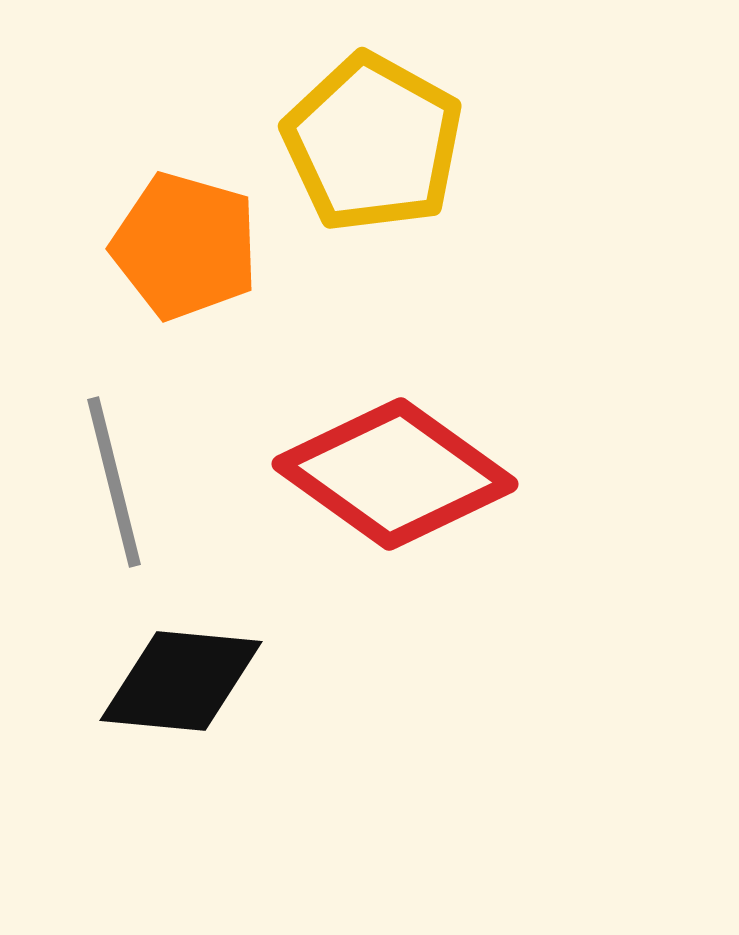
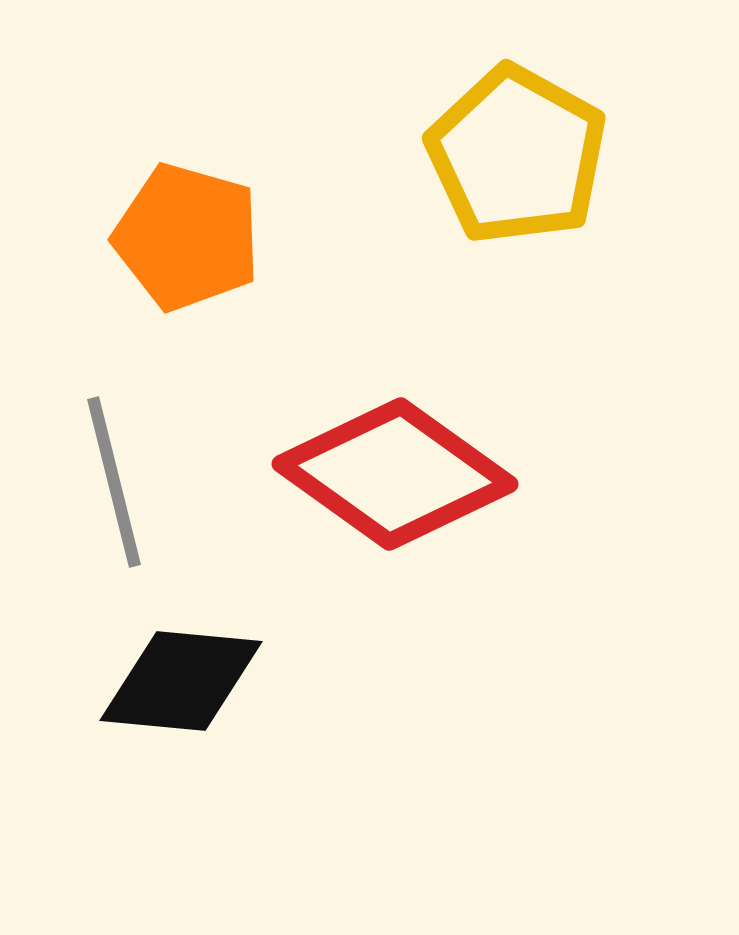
yellow pentagon: moved 144 px right, 12 px down
orange pentagon: moved 2 px right, 9 px up
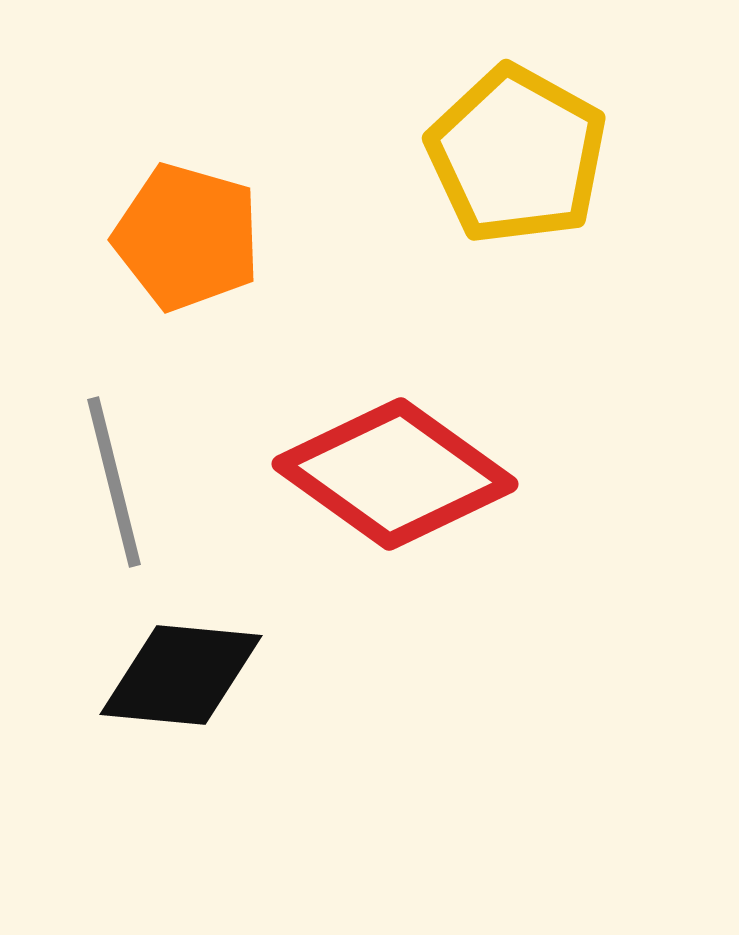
black diamond: moved 6 px up
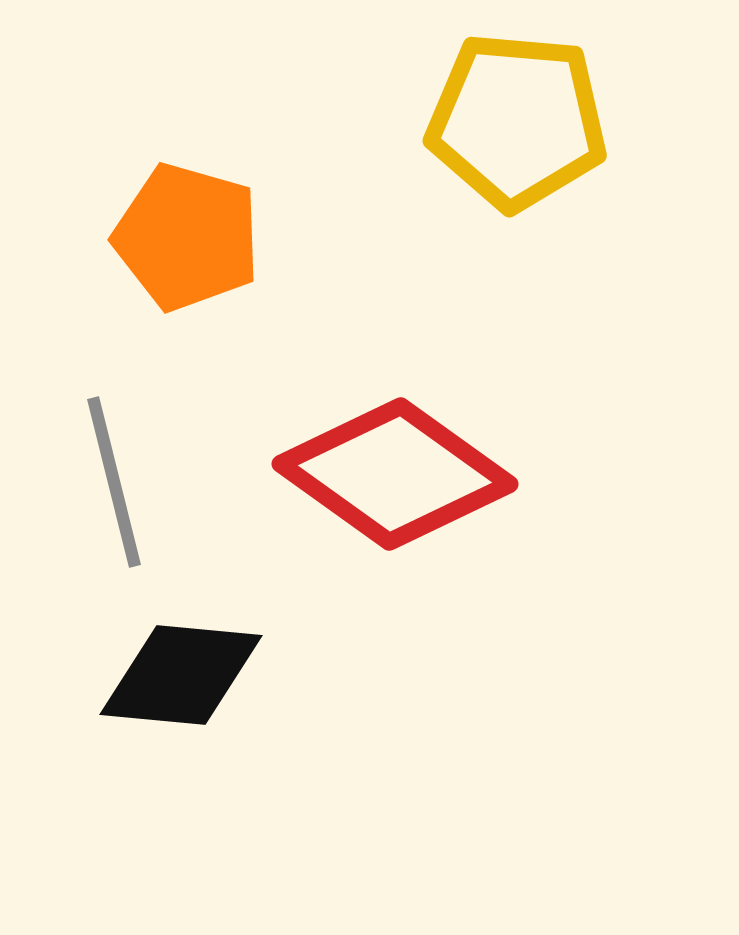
yellow pentagon: moved 34 px up; rotated 24 degrees counterclockwise
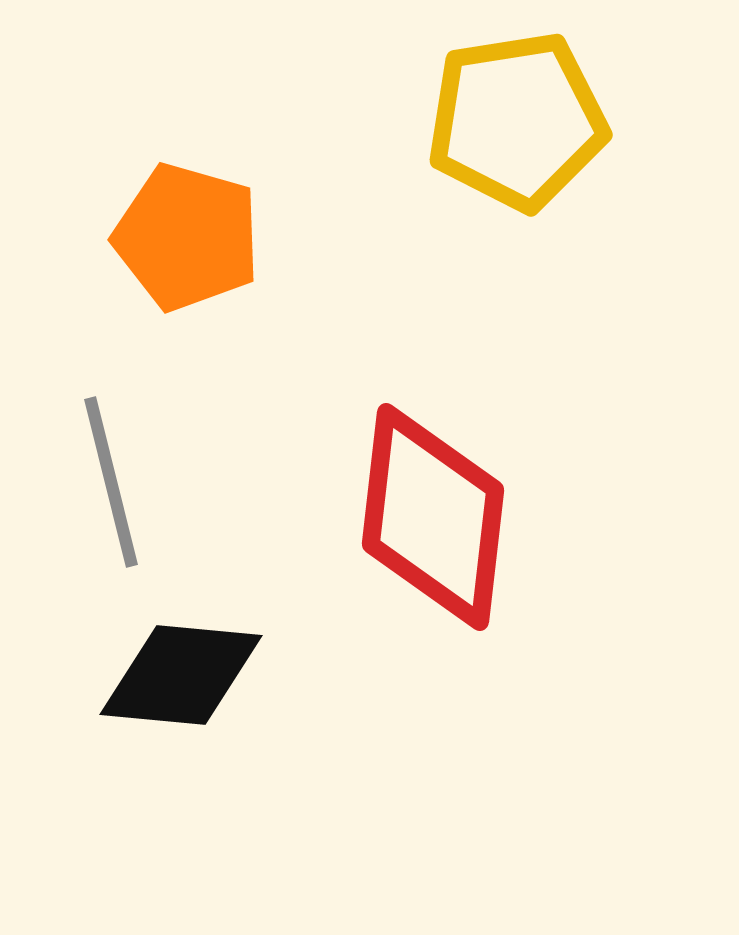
yellow pentagon: rotated 14 degrees counterclockwise
red diamond: moved 38 px right, 43 px down; rotated 61 degrees clockwise
gray line: moved 3 px left
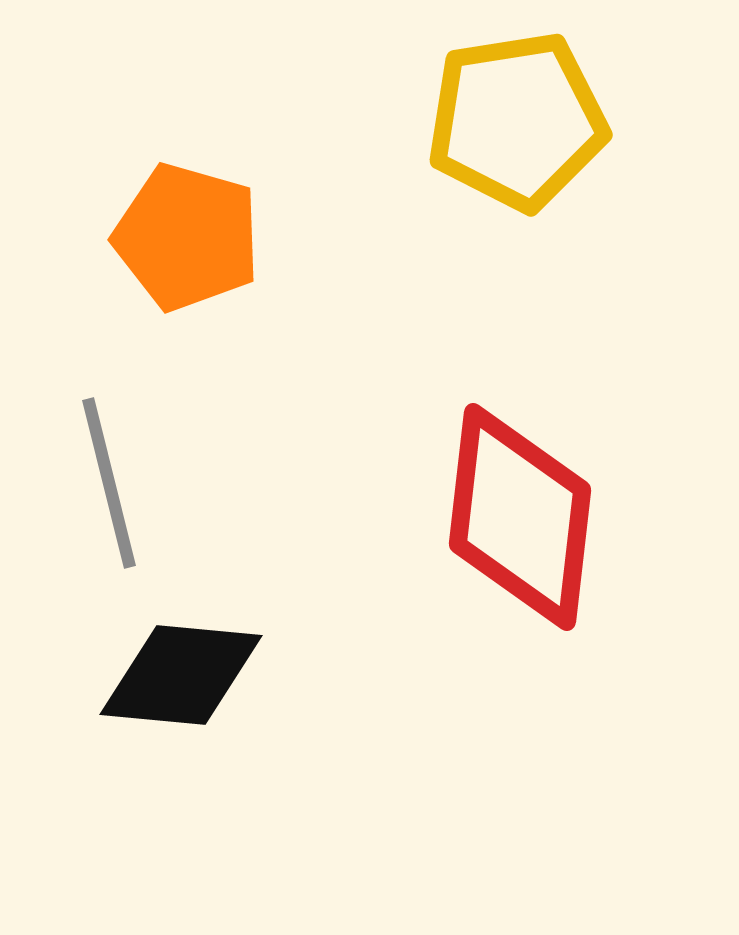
gray line: moved 2 px left, 1 px down
red diamond: moved 87 px right
